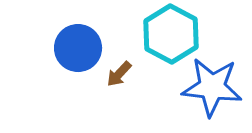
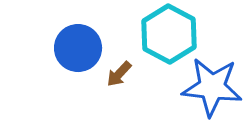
cyan hexagon: moved 2 px left
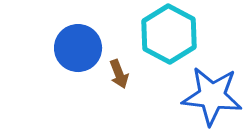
brown arrow: rotated 64 degrees counterclockwise
blue star: moved 9 px down
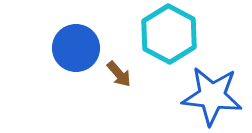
blue circle: moved 2 px left
brown arrow: rotated 20 degrees counterclockwise
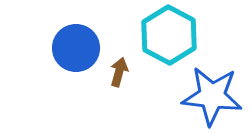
cyan hexagon: moved 1 px down
brown arrow: moved 2 px up; rotated 124 degrees counterclockwise
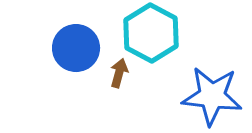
cyan hexagon: moved 18 px left, 2 px up
brown arrow: moved 1 px down
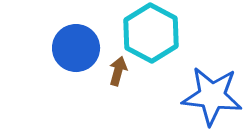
brown arrow: moved 1 px left, 2 px up
